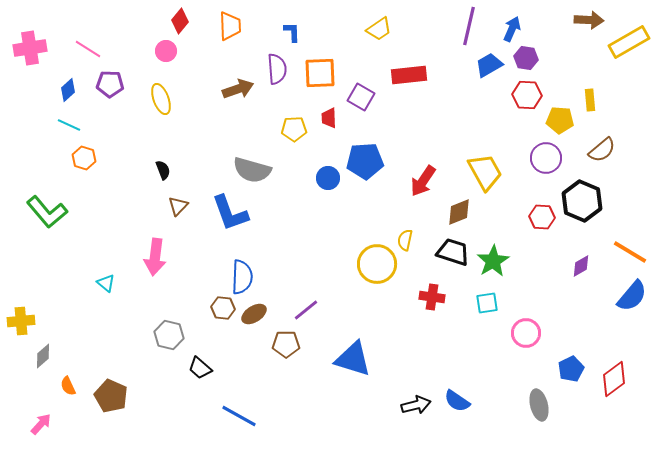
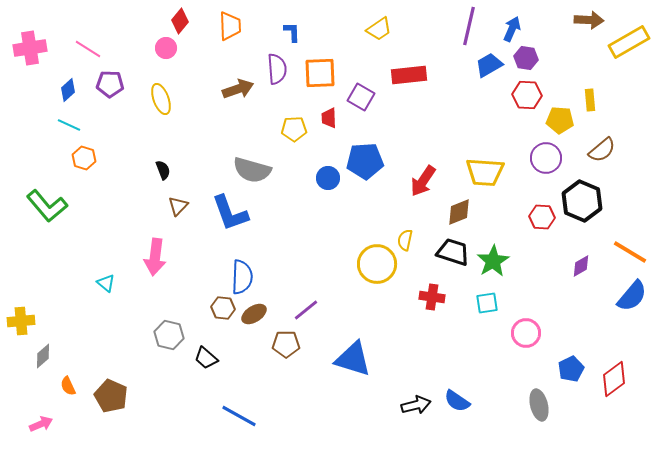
pink circle at (166, 51): moved 3 px up
yellow trapezoid at (485, 172): rotated 123 degrees clockwise
green L-shape at (47, 212): moved 6 px up
black trapezoid at (200, 368): moved 6 px right, 10 px up
pink arrow at (41, 424): rotated 25 degrees clockwise
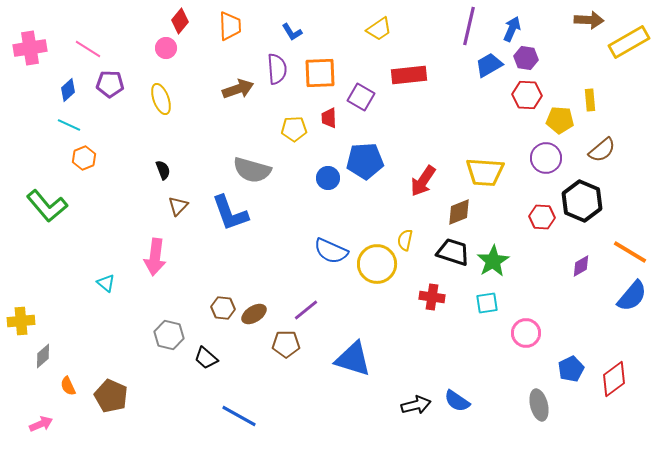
blue L-shape at (292, 32): rotated 150 degrees clockwise
orange hexagon at (84, 158): rotated 20 degrees clockwise
blue semicircle at (242, 277): moved 89 px right, 26 px up; rotated 112 degrees clockwise
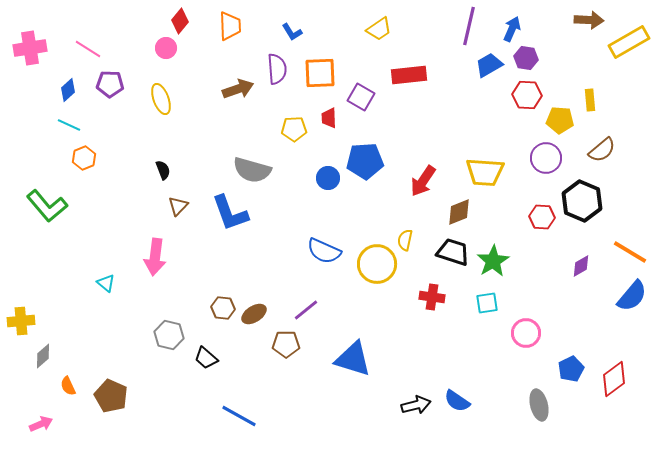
blue semicircle at (331, 251): moved 7 px left
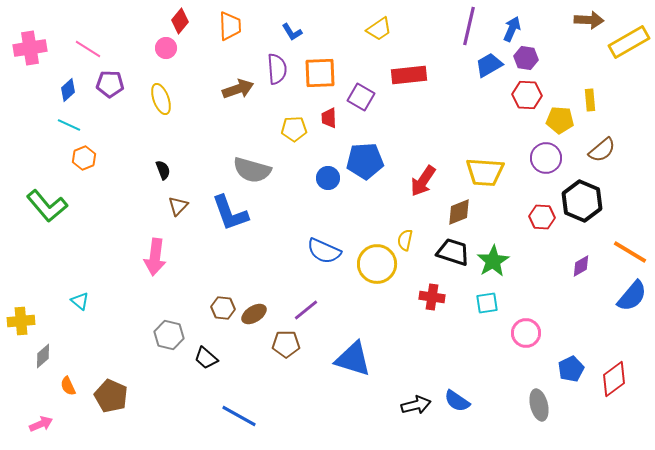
cyan triangle at (106, 283): moved 26 px left, 18 px down
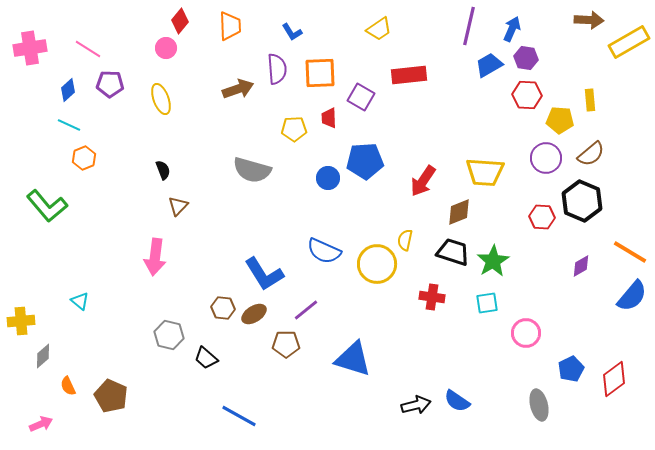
brown semicircle at (602, 150): moved 11 px left, 4 px down
blue L-shape at (230, 213): moved 34 px right, 61 px down; rotated 12 degrees counterclockwise
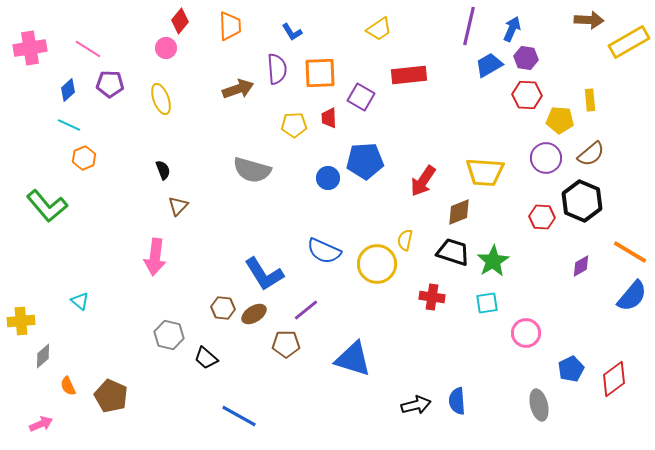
yellow pentagon at (294, 129): moved 4 px up
blue semicircle at (457, 401): rotated 52 degrees clockwise
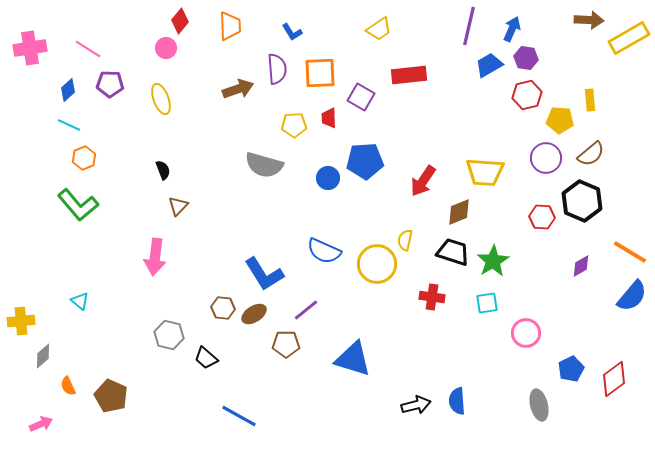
yellow rectangle at (629, 42): moved 4 px up
red hexagon at (527, 95): rotated 16 degrees counterclockwise
gray semicircle at (252, 170): moved 12 px right, 5 px up
green L-shape at (47, 206): moved 31 px right, 1 px up
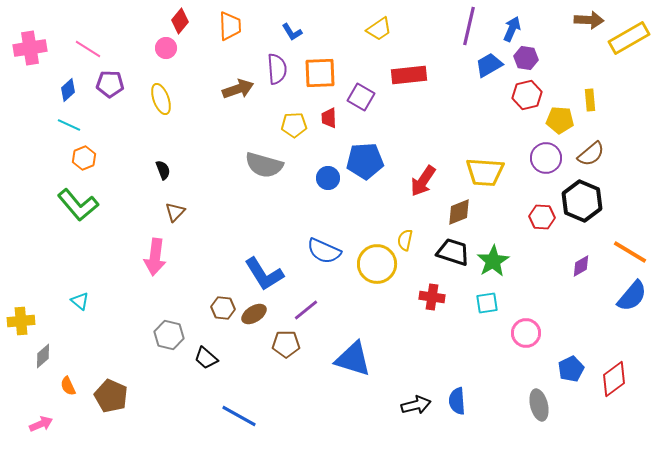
brown triangle at (178, 206): moved 3 px left, 6 px down
